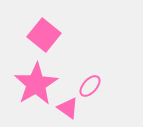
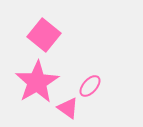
pink star: moved 1 px right, 2 px up
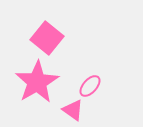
pink square: moved 3 px right, 3 px down
pink triangle: moved 5 px right, 2 px down
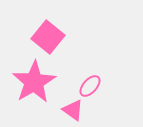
pink square: moved 1 px right, 1 px up
pink star: moved 3 px left
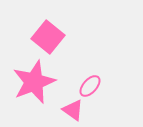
pink star: rotated 9 degrees clockwise
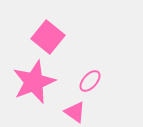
pink ellipse: moved 5 px up
pink triangle: moved 2 px right, 2 px down
